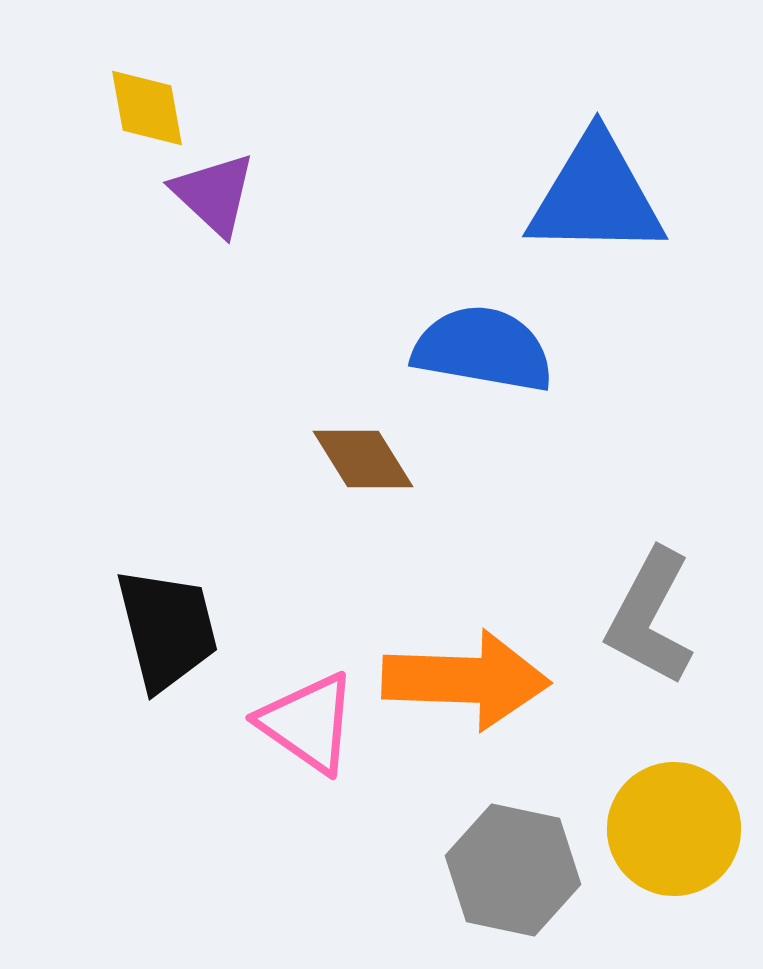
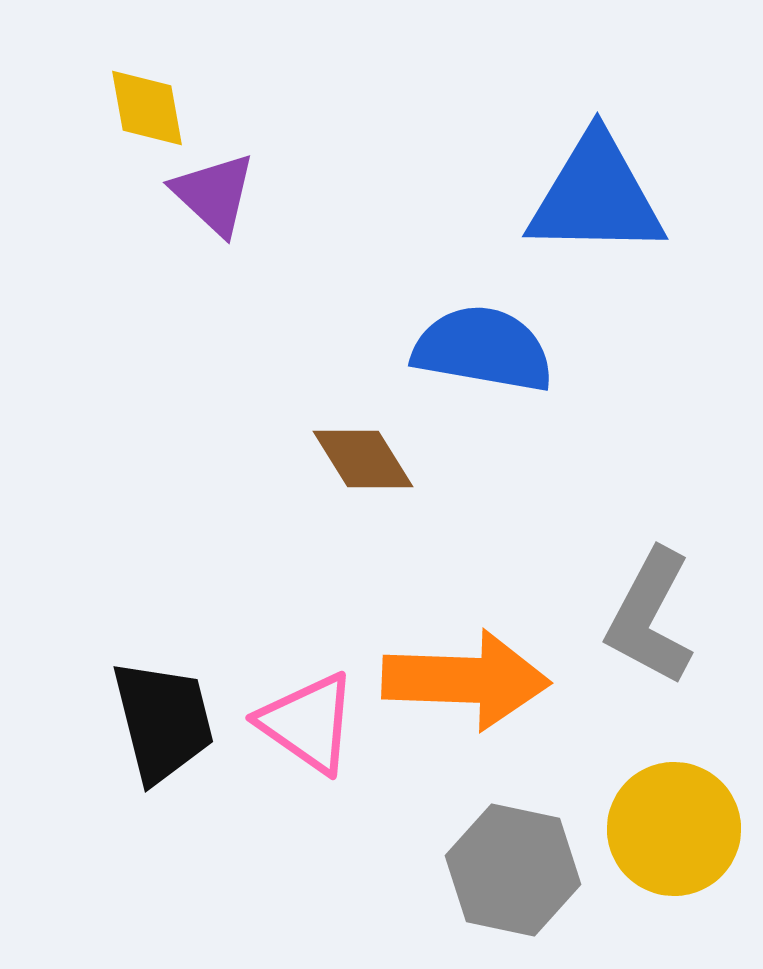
black trapezoid: moved 4 px left, 92 px down
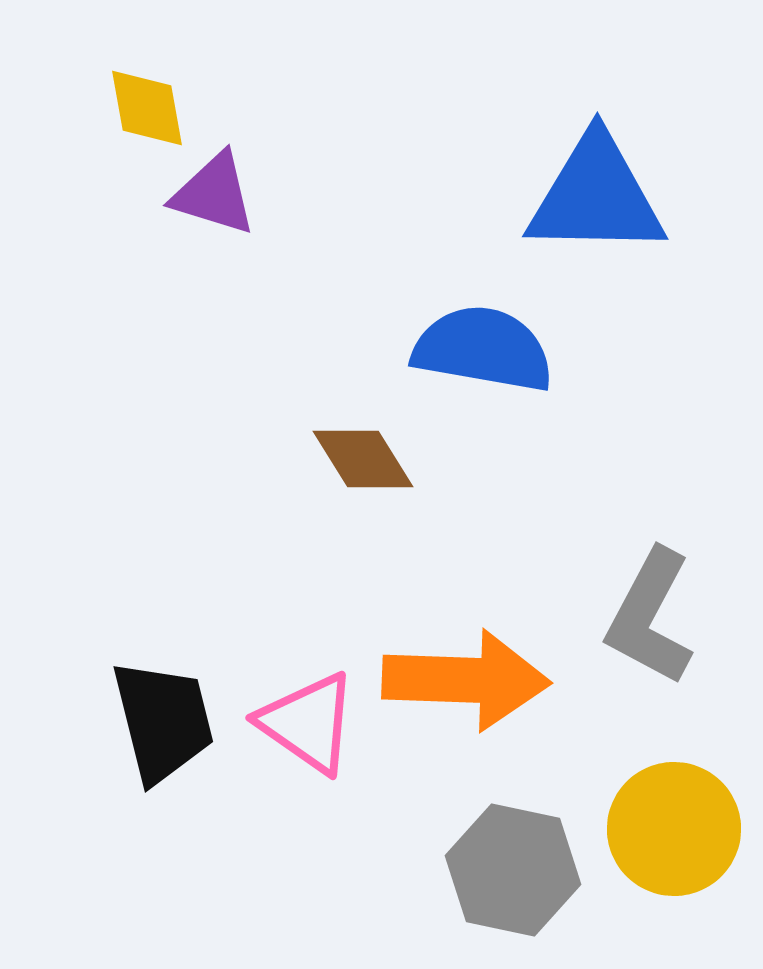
purple triangle: rotated 26 degrees counterclockwise
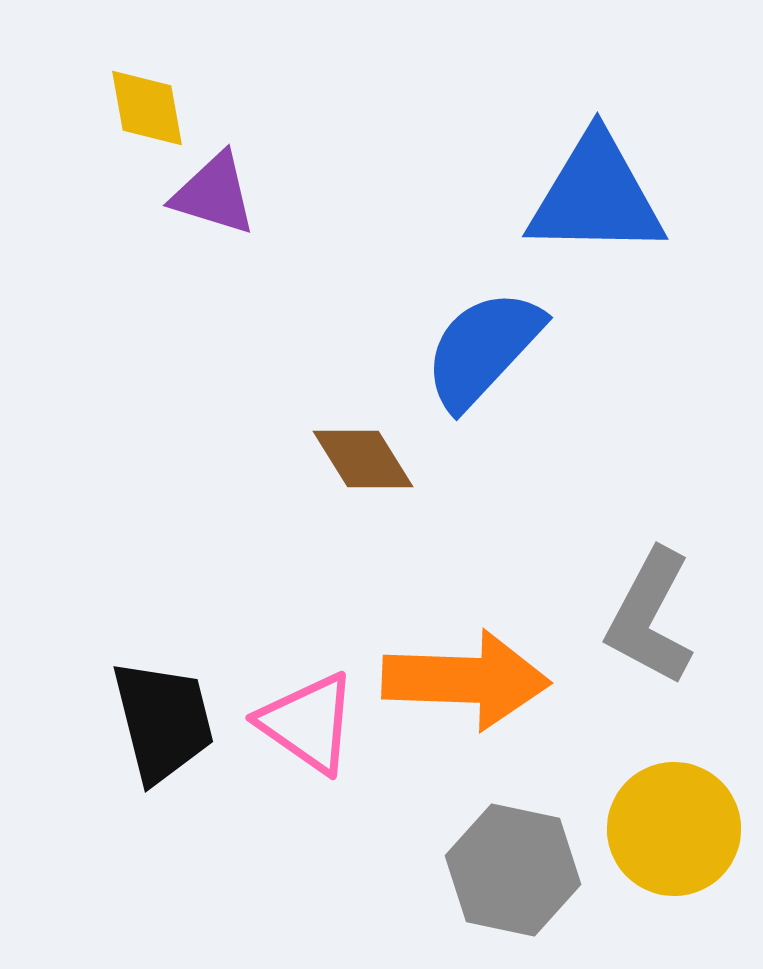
blue semicircle: rotated 57 degrees counterclockwise
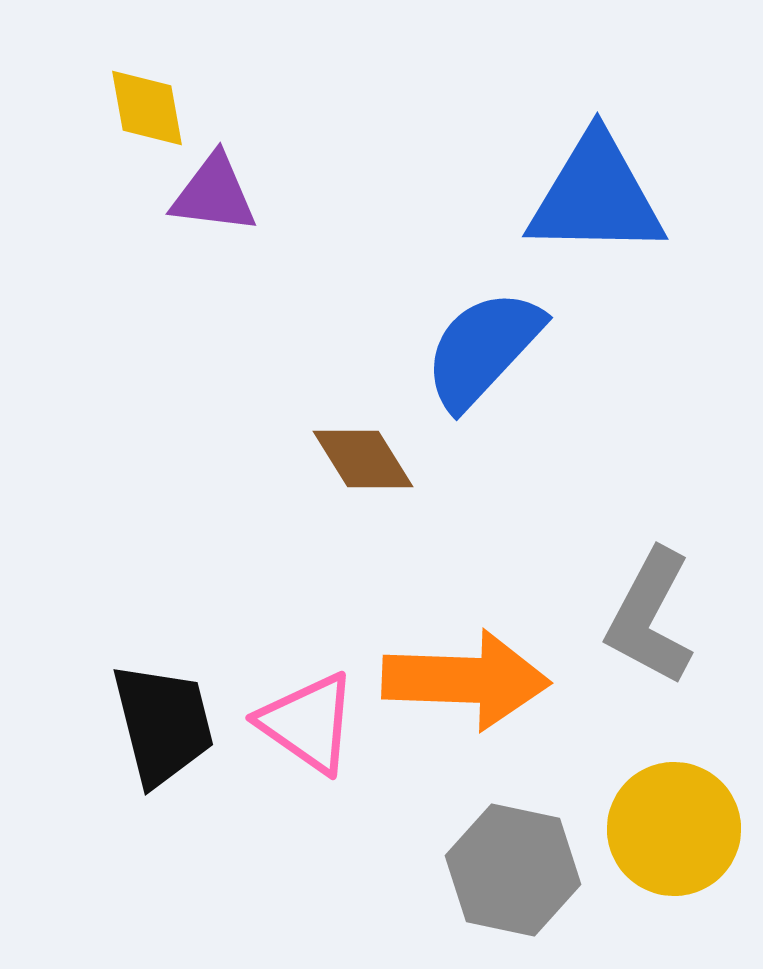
purple triangle: rotated 10 degrees counterclockwise
black trapezoid: moved 3 px down
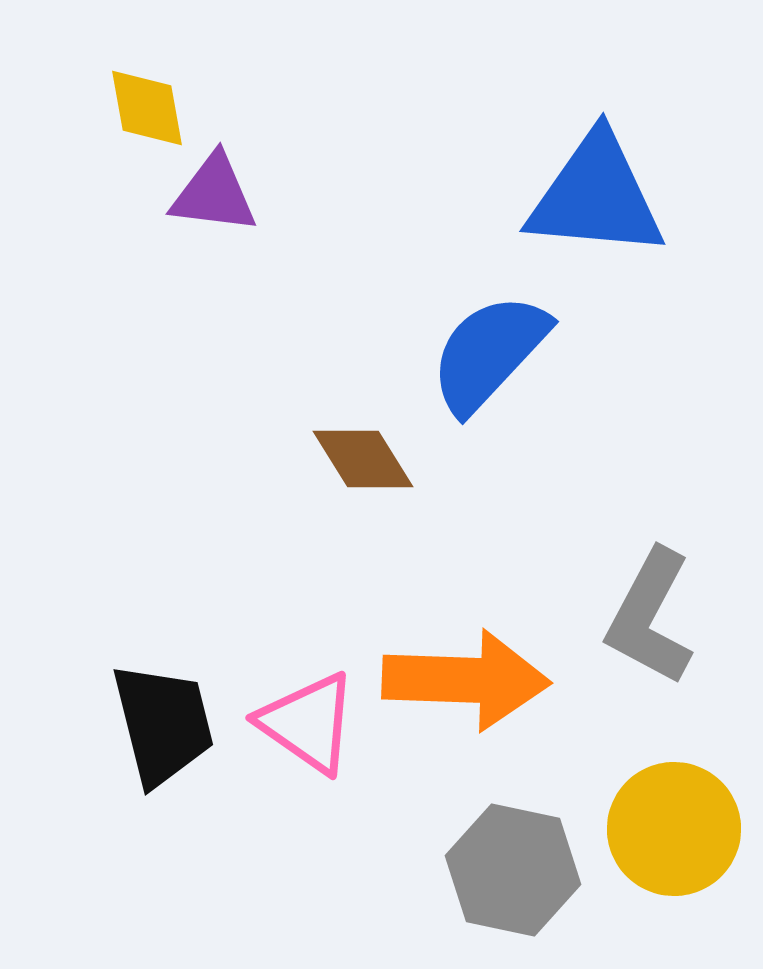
blue triangle: rotated 4 degrees clockwise
blue semicircle: moved 6 px right, 4 px down
